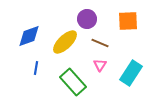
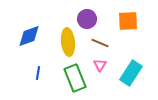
yellow ellipse: moved 3 px right; rotated 52 degrees counterclockwise
blue line: moved 2 px right, 5 px down
green rectangle: moved 2 px right, 4 px up; rotated 20 degrees clockwise
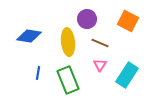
orange square: rotated 30 degrees clockwise
blue diamond: rotated 30 degrees clockwise
cyan rectangle: moved 4 px left, 2 px down
green rectangle: moved 7 px left, 2 px down
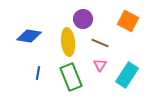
purple circle: moved 4 px left
green rectangle: moved 3 px right, 3 px up
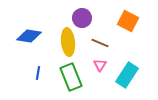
purple circle: moved 1 px left, 1 px up
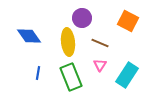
blue diamond: rotated 45 degrees clockwise
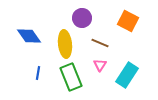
yellow ellipse: moved 3 px left, 2 px down
